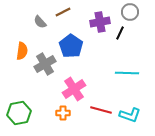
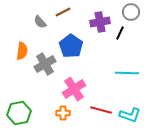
gray circle: moved 1 px right
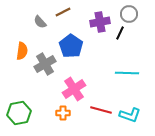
gray circle: moved 2 px left, 2 px down
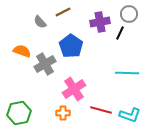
orange semicircle: rotated 78 degrees counterclockwise
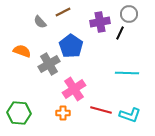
gray cross: moved 4 px right
green hexagon: rotated 15 degrees clockwise
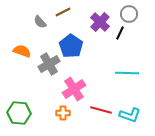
purple cross: rotated 36 degrees counterclockwise
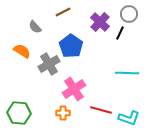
gray semicircle: moved 5 px left, 5 px down
orange semicircle: rotated 12 degrees clockwise
cyan L-shape: moved 1 px left, 3 px down
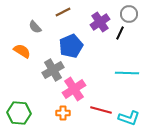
purple cross: rotated 12 degrees clockwise
blue pentagon: rotated 15 degrees clockwise
gray cross: moved 4 px right, 6 px down
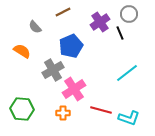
black line: rotated 48 degrees counterclockwise
cyan line: rotated 40 degrees counterclockwise
green hexagon: moved 3 px right, 4 px up
